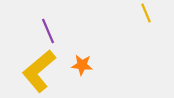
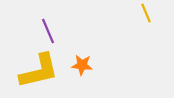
yellow L-shape: rotated 153 degrees counterclockwise
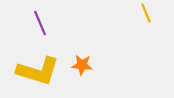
purple line: moved 8 px left, 8 px up
yellow L-shape: moved 1 px left; rotated 30 degrees clockwise
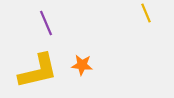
purple line: moved 6 px right
yellow L-shape: rotated 30 degrees counterclockwise
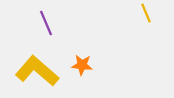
yellow L-shape: moved 1 px left; rotated 126 degrees counterclockwise
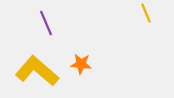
orange star: moved 1 px left, 1 px up
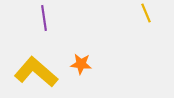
purple line: moved 2 px left, 5 px up; rotated 15 degrees clockwise
yellow L-shape: moved 1 px left, 1 px down
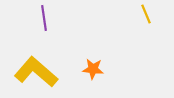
yellow line: moved 1 px down
orange star: moved 12 px right, 5 px down
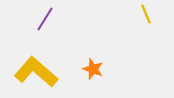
purple line: moved 1 px right, 1 px down; rotated 40 degrees clockwise
orange star: rotated 15 degrees clockwise
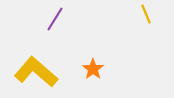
purple line: moved 10 px right
orange star: rotated 15 degrees clockwise
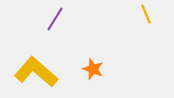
orange star: rotated 15 degrees counterclockwise
